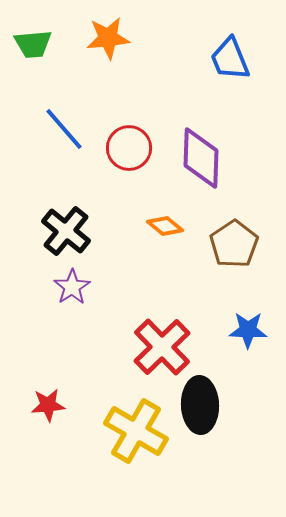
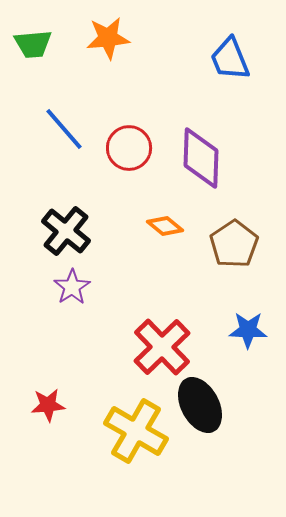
black ellipse: rotated 26 degrees counterclockwise
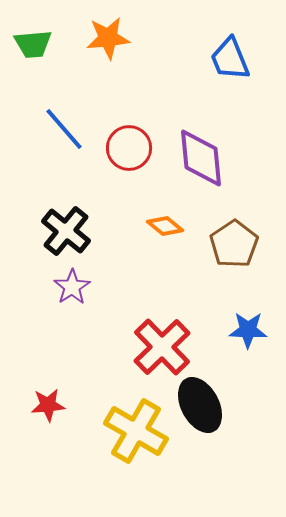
purple diamond: rotated 8 degrees counterclockwise
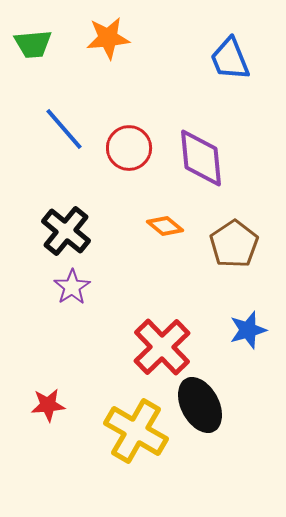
blue star: rotated 18 degrees counterclockwise
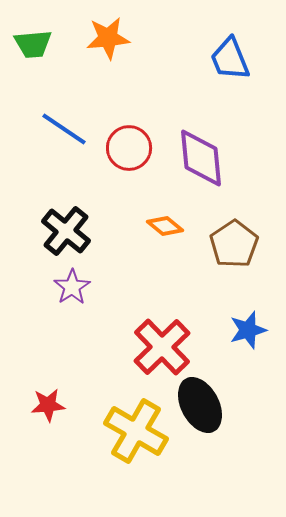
blue line: rotated 15 degrees counterclockwise
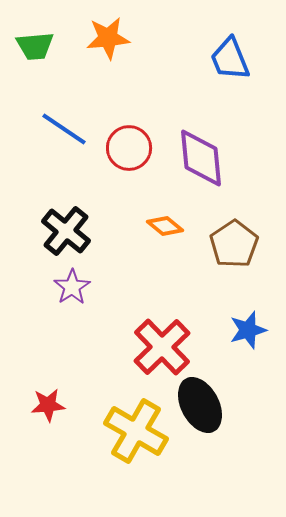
green trapezoid: moved 2 px right, 2 px down
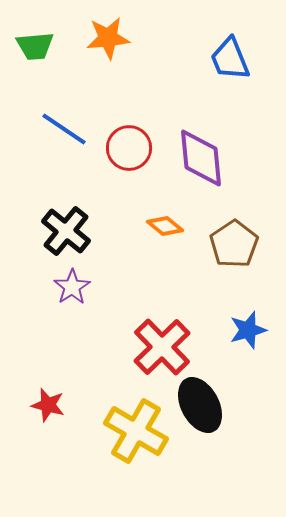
red star: rotated 20 degrees clockwise
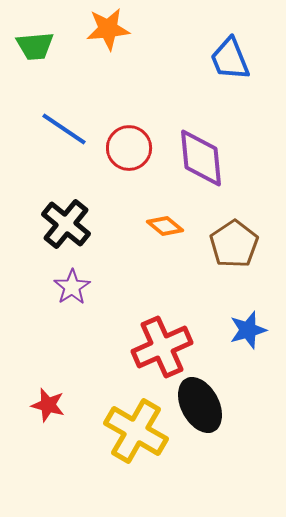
orange star: moved 9 px up
black cross: moved 7 px up
red cross: rotated 20 degrees clockwise
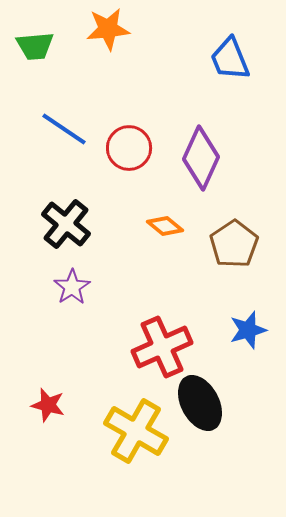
purple diamond: rotated 30 degrees clockwise
black ellipse: moved 2 px up
